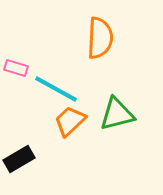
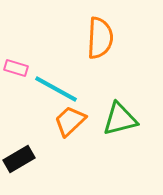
green triangle: moved 3 px right, 5 px down
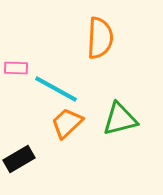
pink rectangle: rotated 15 degrees counterclockwise
orange trapezoid: moved 3 px left, 2 px down
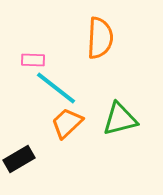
pink rectangle: moved 17 px right, 8 px up
cyan line: moved 1 px up; rotated 9 degrees clockwise
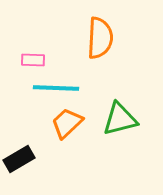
cyan line: rotated 36 degrees counterclockwise
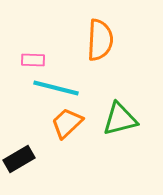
orange semicircle: moved 2 px down
cyan line: rotated 12 degrees clockwise
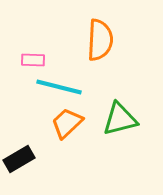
cyan line: moved 3 px right, 1 px up
